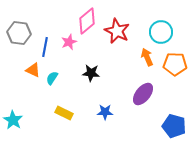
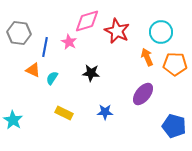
pink diamond: rotated 24 degrees clockwise
pink star: rotated 21 degrees counterclockwise
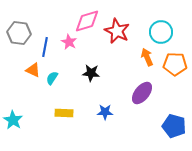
purple ellipse: moved 1 px left, 1 px up
yellow rectangle: rotated 24 degrees counterclockwise
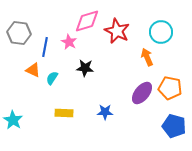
orange pentagon: moved 5 px left, 24 px down; rotated 10 degrees clockwise
black star: moved 6 px left, 5 px up
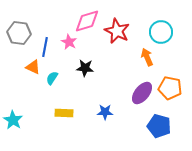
orange triangle: moved 3 px up
blue pentagon: moved 15 px left
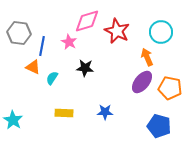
blue line: moved 3 px left, 1 px up
purple ellipse: moved 11 px up
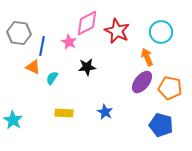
pink diamond: moved 2 px down; rotated 12 degrees counterclockwise
black star: moved 2 px right, 1 px up; rotated 12 degrees counterclockwise
blue star: rotated 28 degrees clockwise
blue pentagon: moved 2 px right, 1 px up
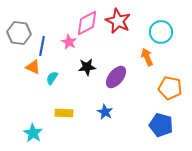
red star: moved 1 px right, 10 px up
purple ellipse: moved 26 px left, 5 px up
cyan star: moved 20 px right, 13 px down
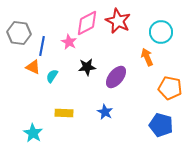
cyan semicircle: moved 2 px up
